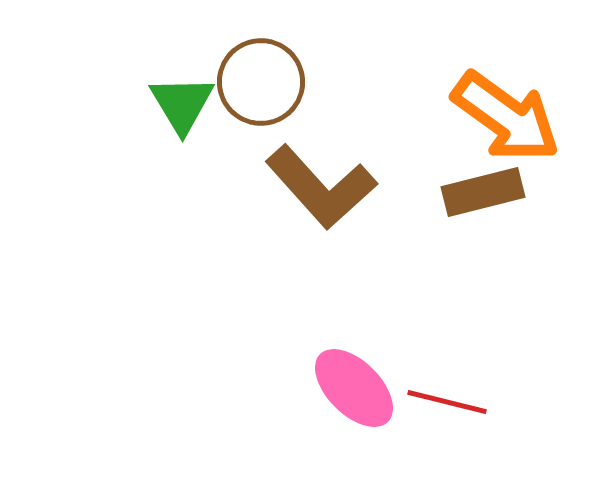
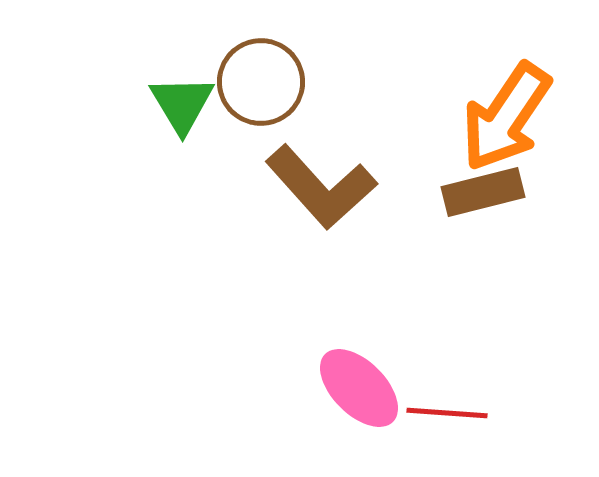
orange arrow: rotated 88 degrees clockwise
pink ellipse: moved 5 px right
red line: moved 11 px down; rotated 10 degrees counterclockwise
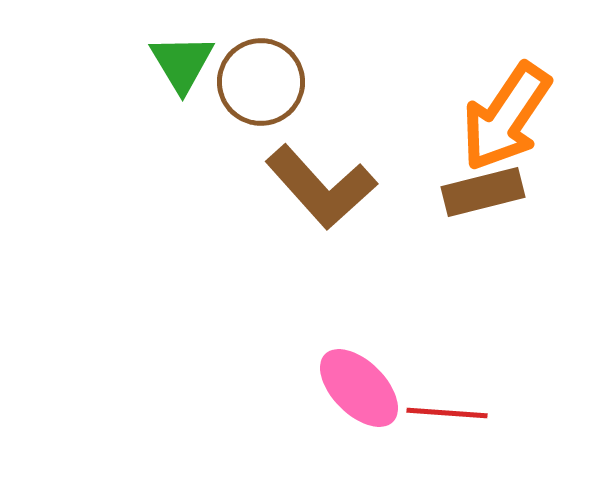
green triangle: moved 41 px up
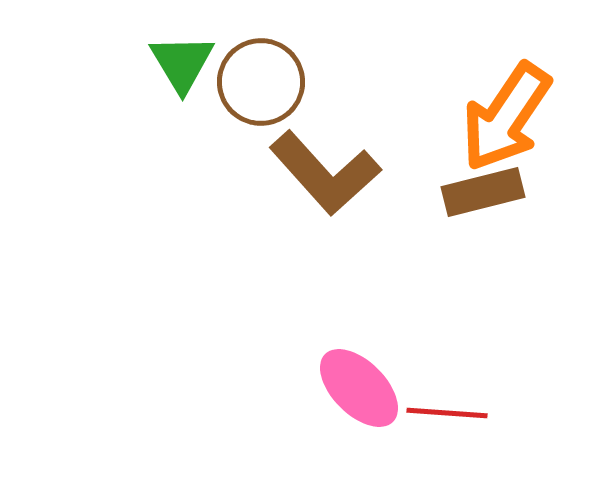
brown L-shape: moved 4 px right, 14 px up
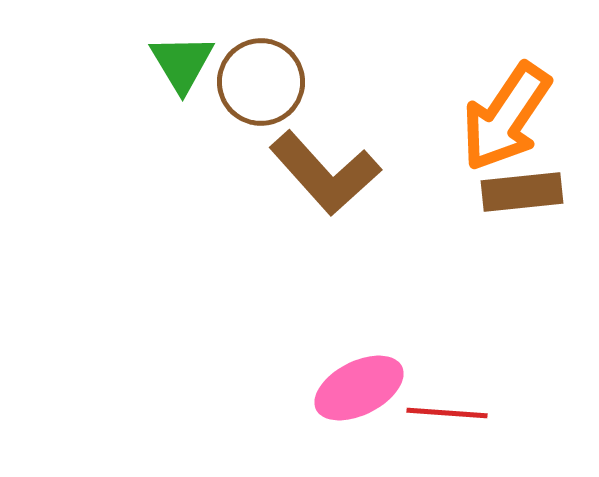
brown rectangle: moved 39 px right; rotated 8 degrees clockwise
pink ellipse: rotated 72 degrees counterclockwise
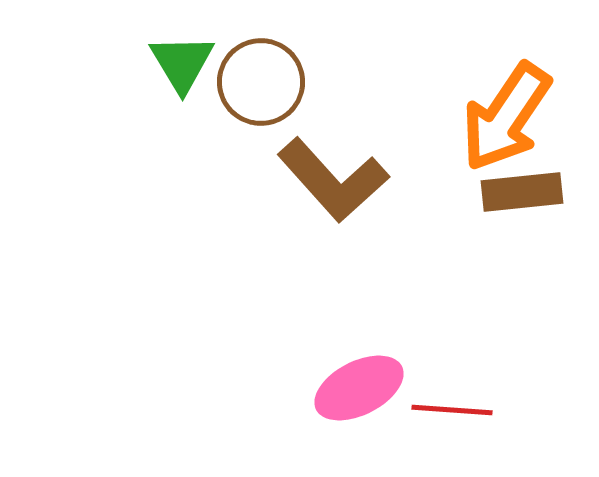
brown L-shape: moved 8 px right, 7 px down
red line: moved 5 px right, 3 px up
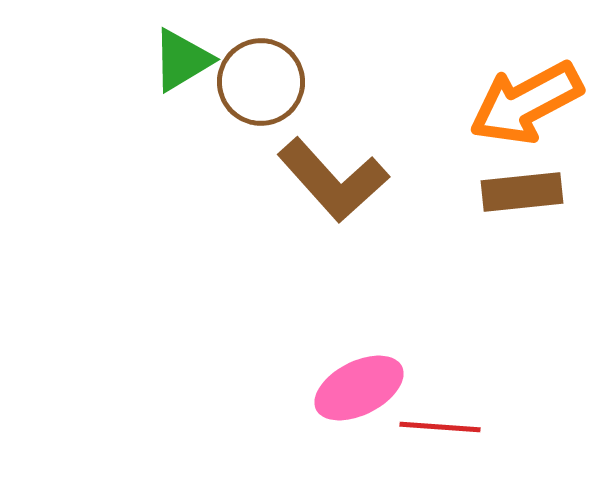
green triangle: moved 3 px up; rotated 30 degrees clockwise
orange arrow: moved 20 px right, 14 px up; rotated 28 degrees clockwise
red line: moved 12 px left, 17 px down
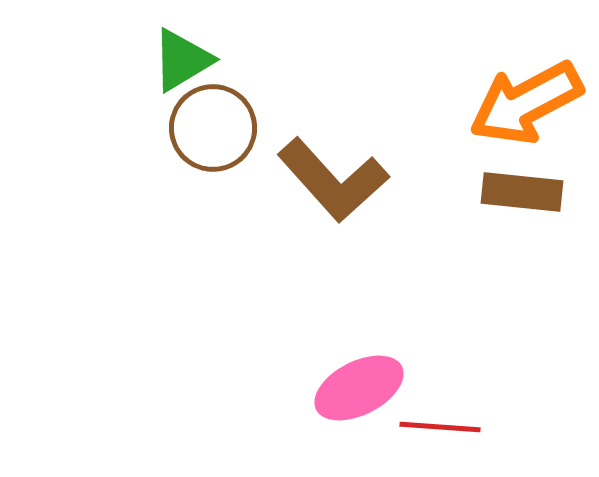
brown circle: moved 48 px left, 46 px down
brown rectangle: rotated 12 degrees clockwise
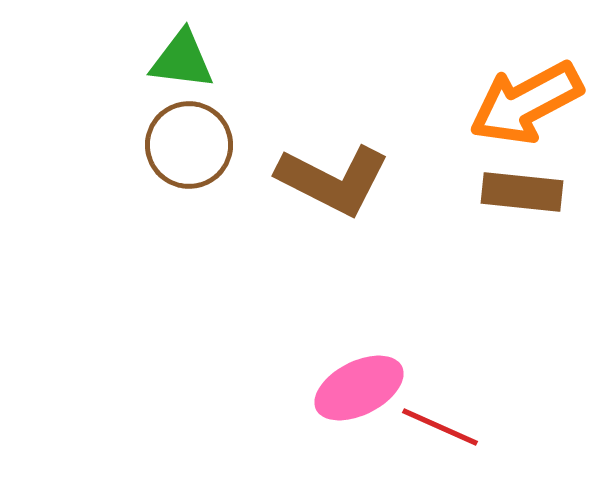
green triangle: rotated 38 degrees clockwise
brown circle: moved 24 px left, 17 px down
brown L-shape: rotated 21 degrees counterclockwise
red line: rotated 20 degrees clockwise
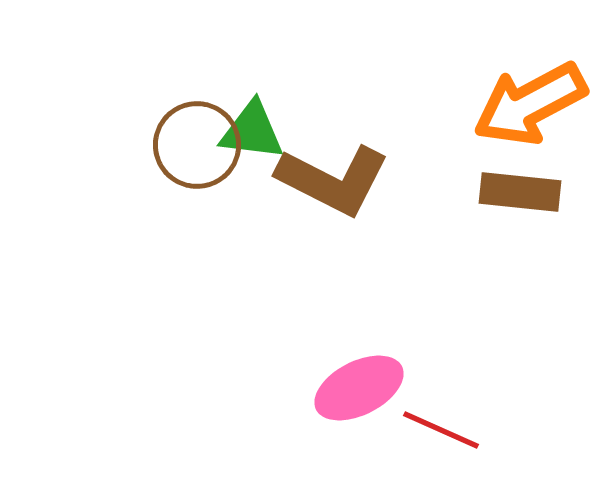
green triangle: moved 70 px right, 71 px down
orange arrow: moved 4 px right, 1 px down
brown circle: moved 8 px right
brown rectangle: moved 2 px left
red line: moved 1 px right, 3 px down
